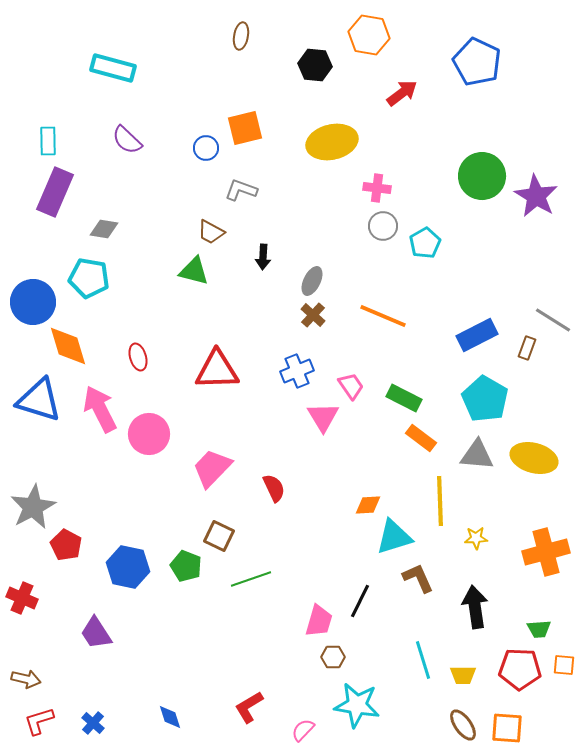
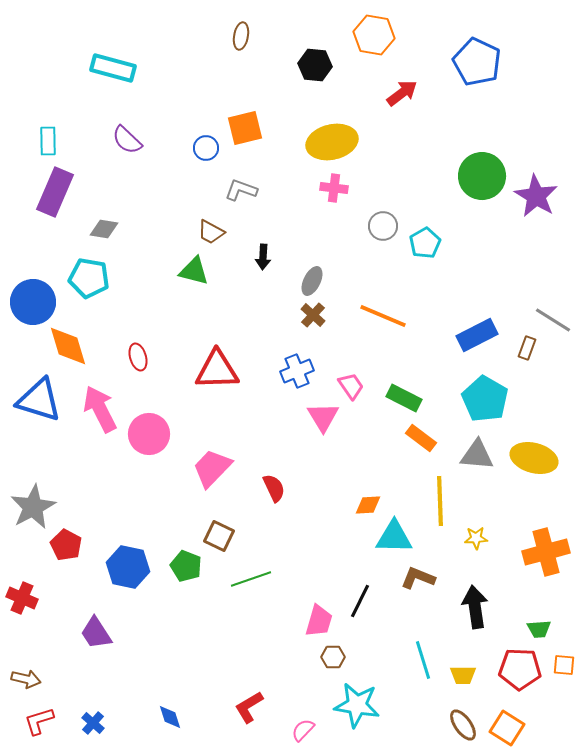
orange hexagon at (369, 35): moved 5 px right
pink cross at (377, 188): moved 43 px left
cyan triangle at (394, 537): rotated 18 degrees clockwise
brown L-shape at (418, 578): rotated 44 degrees counterclockwise
orange square at (507, 728): rotated 28 degrees clockwise
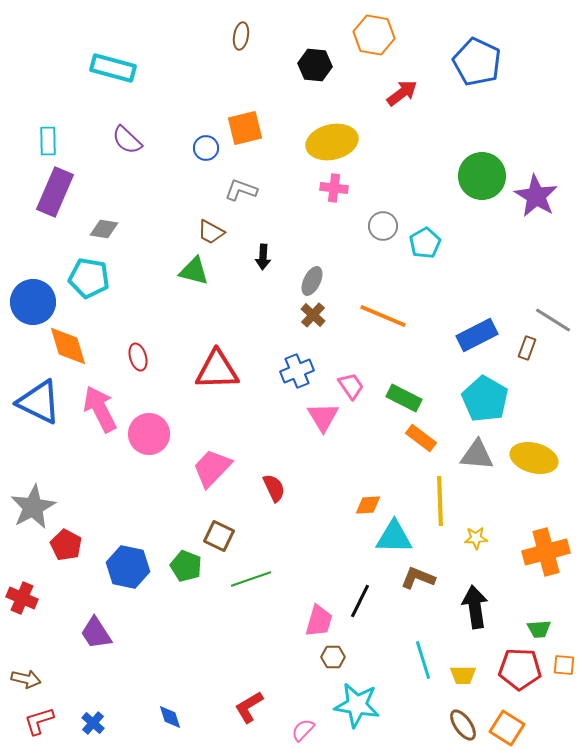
blue triangle at (39, 400): moved 2 px down; rotated 9 degrees clockwise
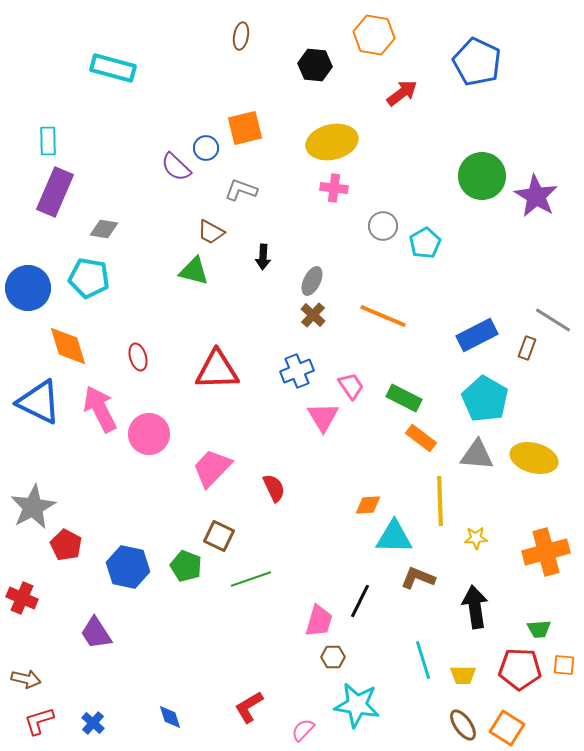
purple semicircle at (127, 140): moved 49 px right, 27 px down
blue circle at (33, 302): moved 5 px left, 14 px up
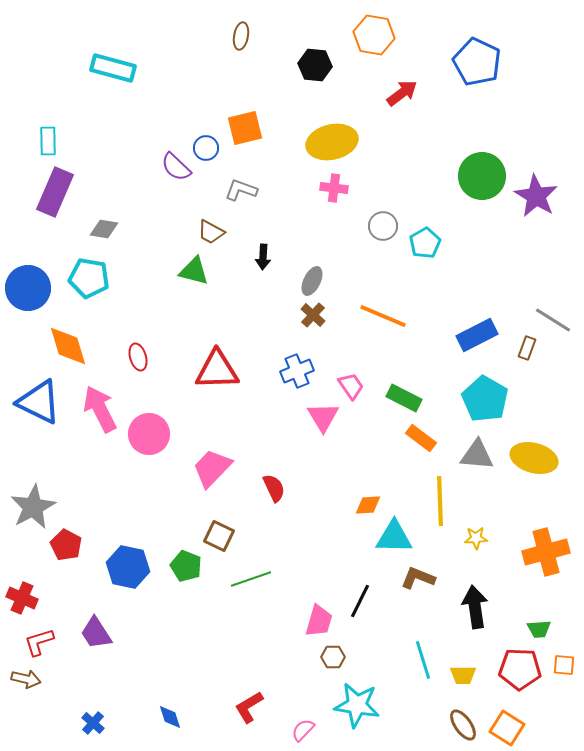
red L-shape at (39, 721): moved 79 px up
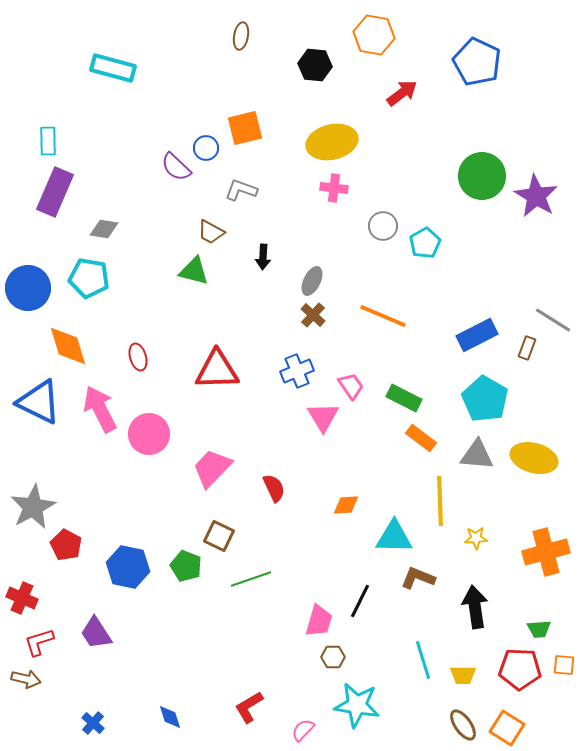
orange diamond at (368, 505): moved 22 px left
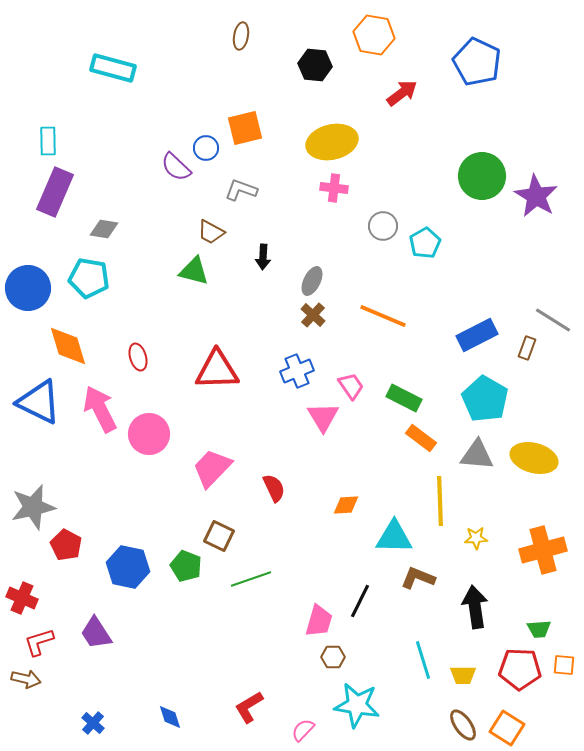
gray star at (33, 507): rotated 15 degrees clockwise
orange cross at (546, 552): moved 3 px left, 2 px up
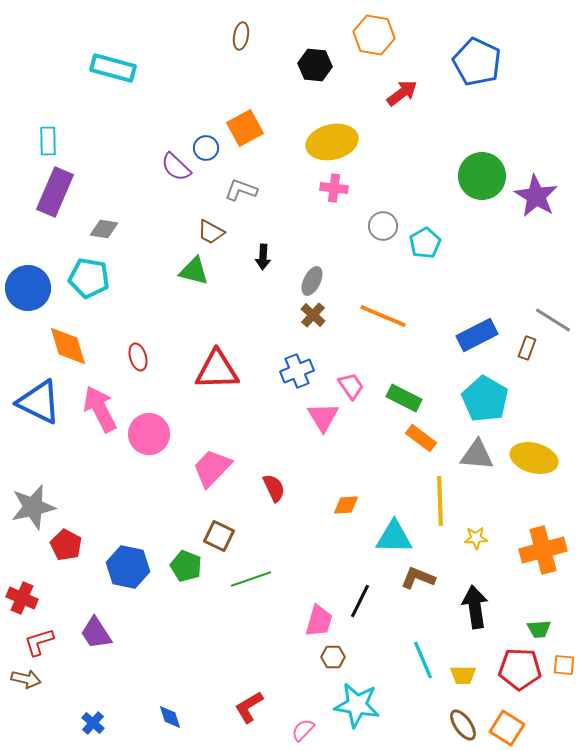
orange square at (245, 128): rotated 15 degrees counterclockwise
cyan line at (423, 660): rotated 6 degrees counterclockwise
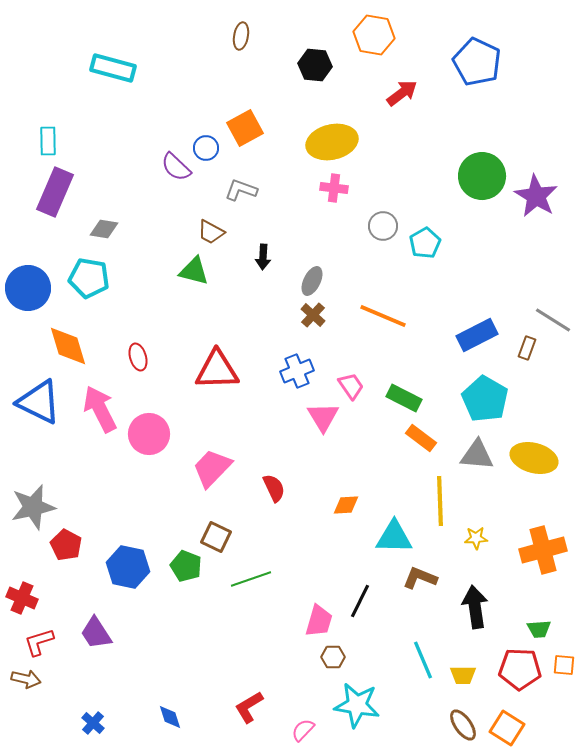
brown square at (219, 536): moved 3 px left, 1 px down
brown L-shape at (418, 578): moved 2 px right
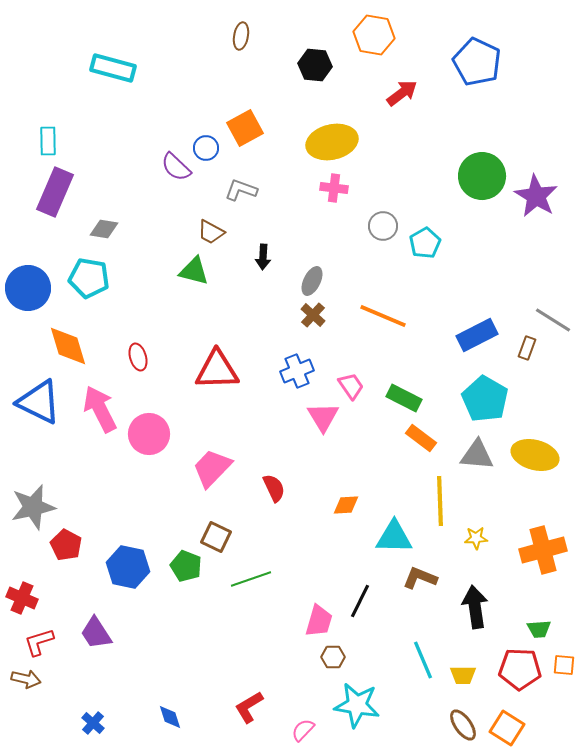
yellow ellipse at (534, 458): moved 1 px right, 3 px up
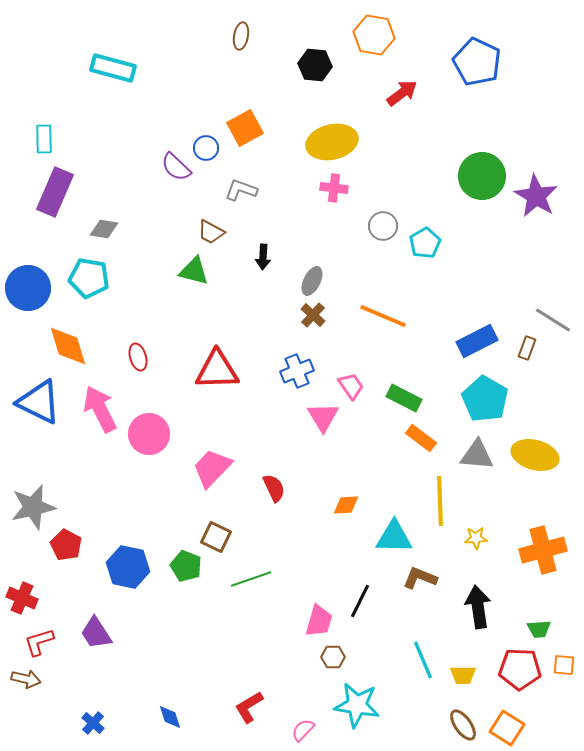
cyan rectangle at (48, 141): moved 4 px left, 2 px up
blue rectangle at (477, 335): moved 6 px down
black arrow at (475, 607): moved 3 px right
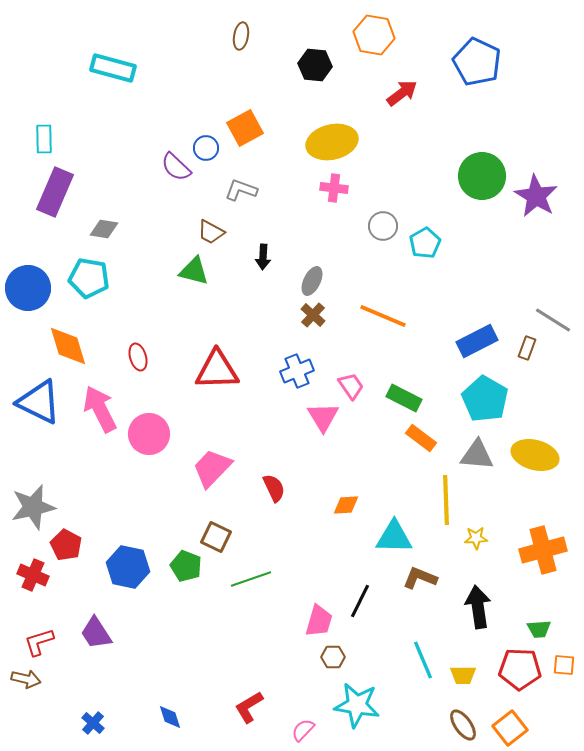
yellow line at (440, 501): moved 6 px right, 1 px up
red cross at (22, 598): moved 11 px right, 23 px up
orange square at (507, 728): moved 3 px right; rotated 20 degrees clockwise
